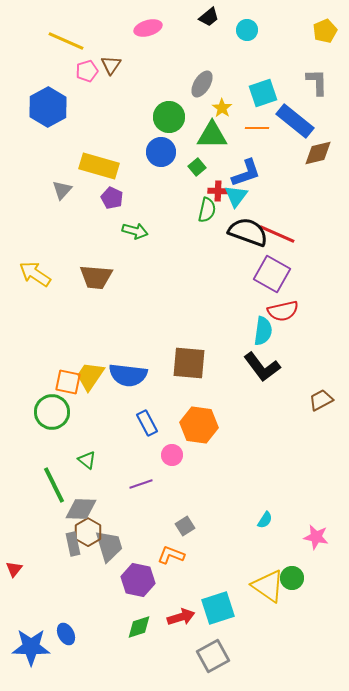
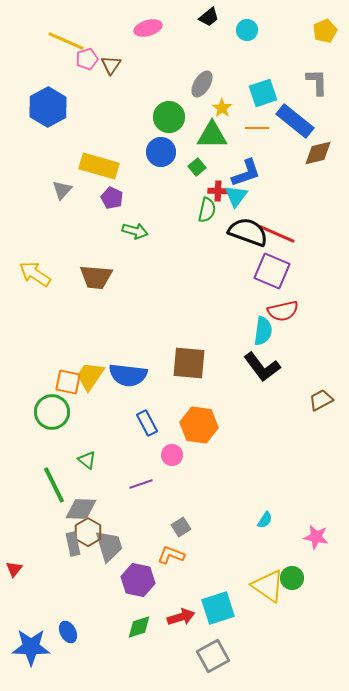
pink pentagon at (87, 71): moved 12 px up
purple square at (272, 274): moved 3 px up; rotated 6 degrees counterclockwise
gray square at (185, 526): moved 4 px left, 1 px down
blue ellipse at (66, 634): moved 2 px right, 2 px up
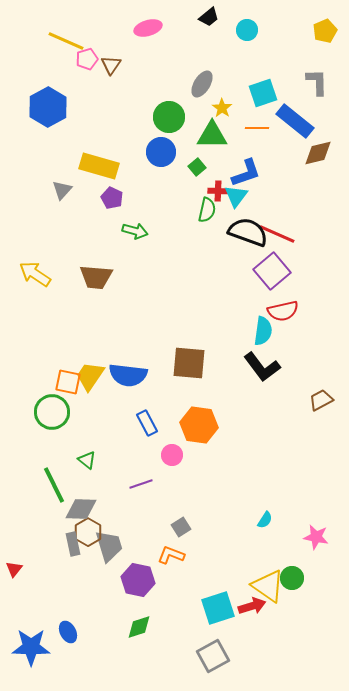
purple square at (272, 271): rotated 27 degrees clockwise
red arrow at (181, 617): moved 71 px right, 11 px up
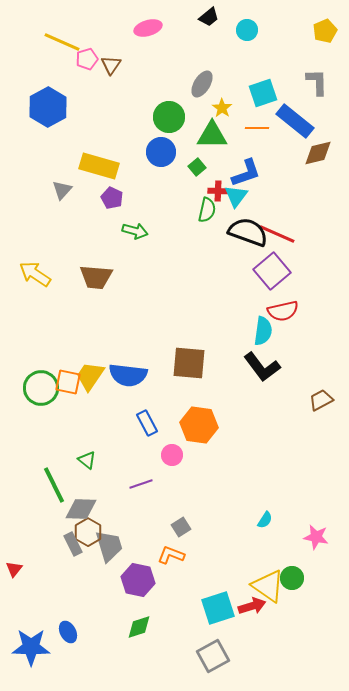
yellow line at (66, 41): moved 4 px left, 1 px down
green circle at (52, 412): moved 11 px left, 24 px up
gray rectangle at (73, 544): rotated 15 degrees counterclockwise
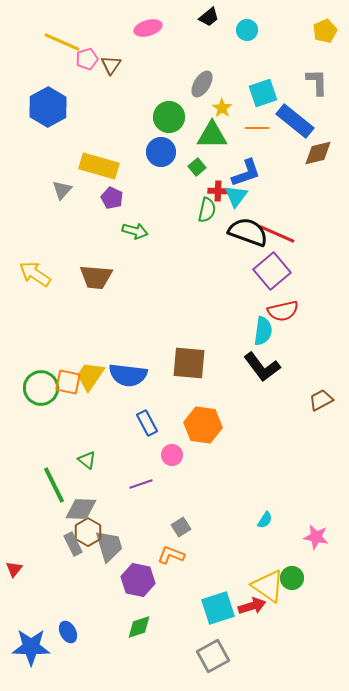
orange hexagon at (199, 425): moved 4 px right
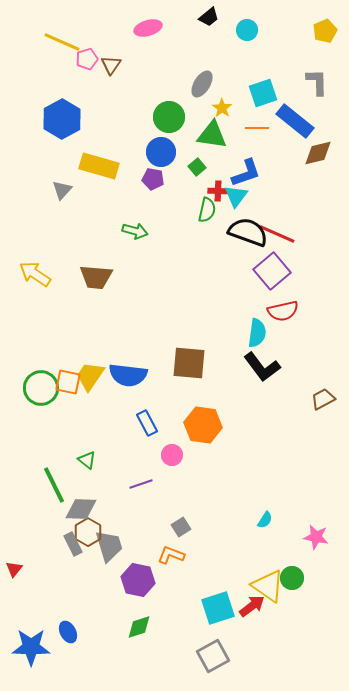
blue hexagon at (48, 107): moved 14 px right, 12 px down
green triangle at (212, 135): rotated 8 degrees clockwise
purple pentagon at (112, 198): moved 41 px right, 19 px up; rotated 15 degrees counterclockwise
cyan semicircle at (263, 331): moved 6 px left, 2 px down
brown trapezoid at (321, 400): moved 2 px right, 1 px up
red arrow at (252, 606): rotated 20 degrees counterclockwise
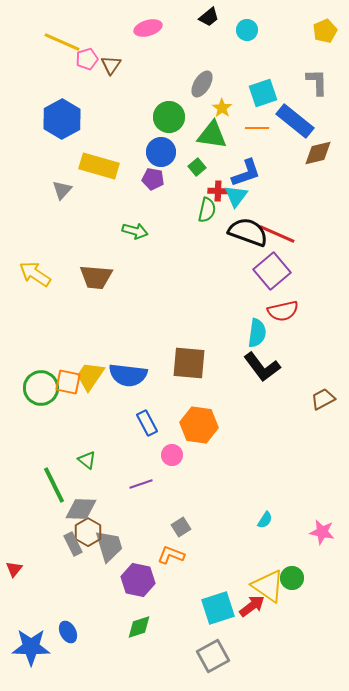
orange hexagon at (203, 425): moved 4 px left
pink star at (316, 537): moved 6 px right, 5 px up
